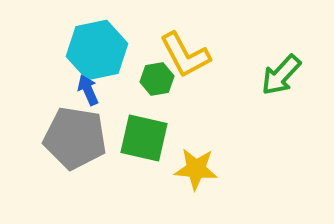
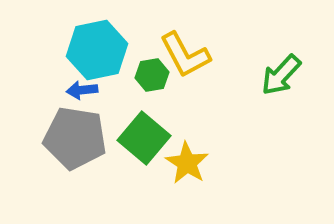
green hexagon: moved 5 px left, 4 px up
blue arrow: moved 6 px left; rotated 72 degrees counterclockwise
green square: rotated 27 degrees clockwise
yellow star: moved 9 px left, 6 px up; rotated 27 degrees clockwise
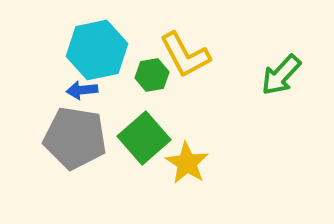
green square: rotated 9 degrees clockwise
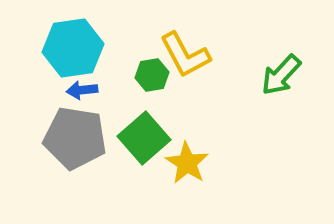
cyan hexagon: moved 24 px left, 2 px up; rotated 4 degrees clockwise
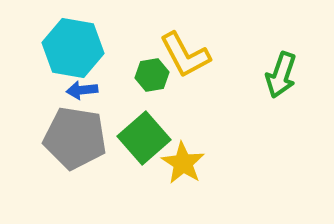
cyan hexagon: rotated 18 degrees clockwise
green arrow: rotated 24 degrees counterclockwise
yellow star: moved 4 px left
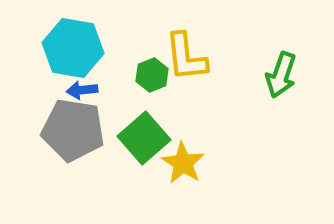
yellow L-shape: moved 1 px right, 2 px down; rotated 22 degrees clockwise
green hexagon: rotated 12 degrees counterclockwise
gray pentagon: moved 2 px left, 8 px up
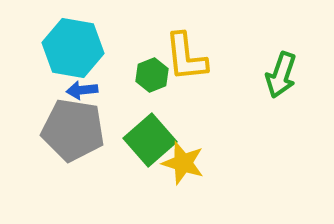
green square: moved 6 px right, 2 px down
yellow star: rotated 15 degrees counterclockwise
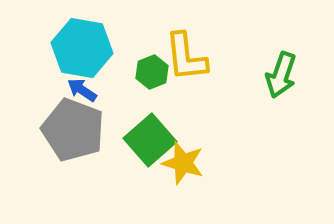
cyan hexagon: moved 9 px right
green hexagon: moved 3 px up
blue arrow: rotated 40 degrees clockwise
gray pentagon: rotated 12 degrees clockwise
